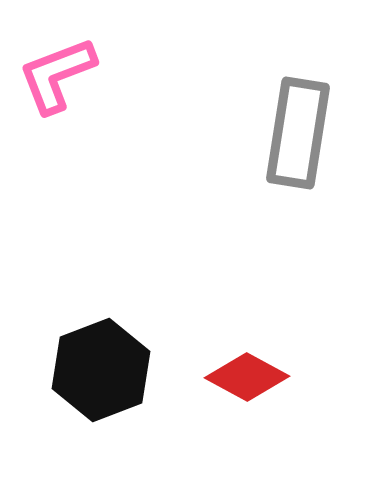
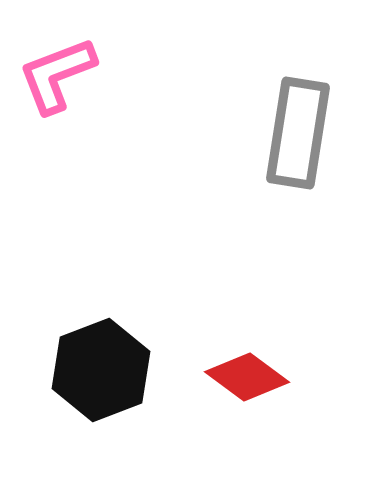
red diamond: rotated 8 degrees clockwise
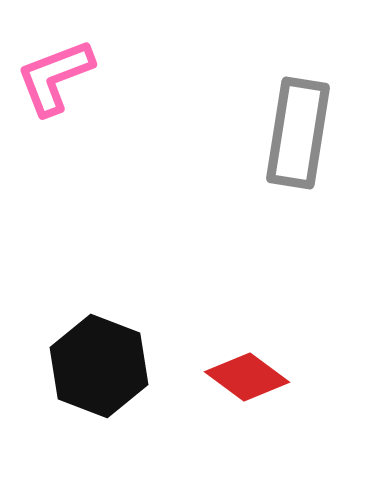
pink L-shape: moved 2 px left, 2 px down
black hexagon: moved 2 px left, 4 px up; rotated 18 degrees counterclockwise
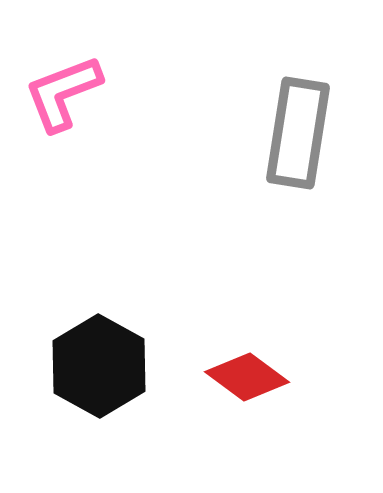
pink L-shape: moved 8 px right, 16 px down
black hexagon: rotated 8 degrees clockwise
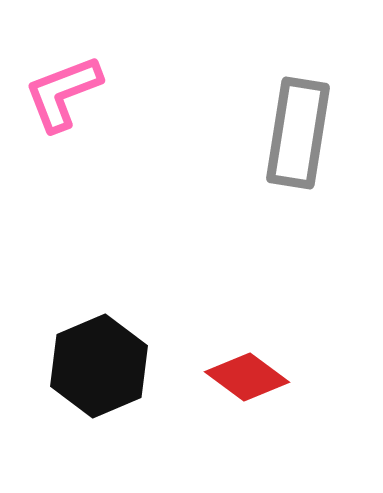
black hexagon: rotated 8 degrees clockwise
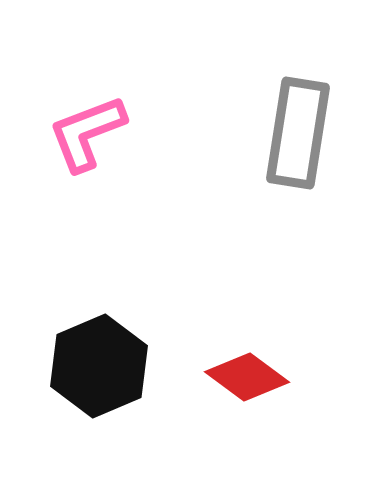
pink L-shape: moved 24 px right, 40 px down
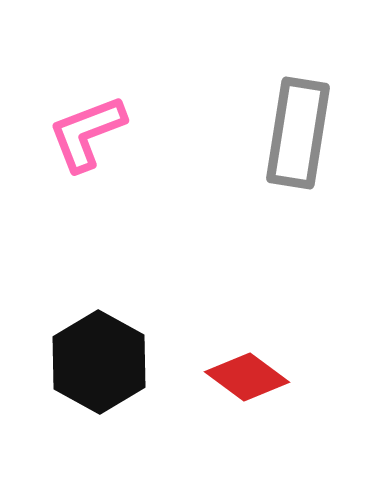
black hexagon: moved 4 px up; rotated 8 degrees counterclockwise
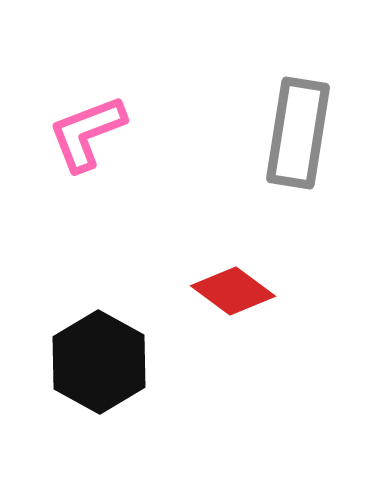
red diamond: moved 14 px left, 86 px up
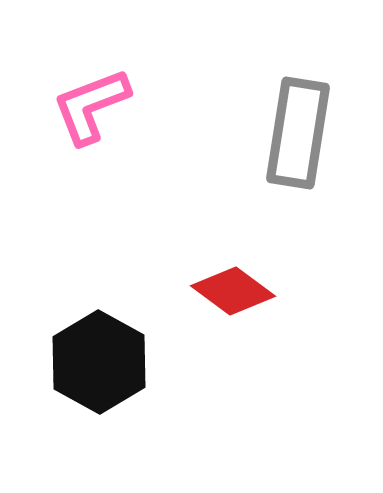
pink L-shape: moved 4 px right, 27 px up
